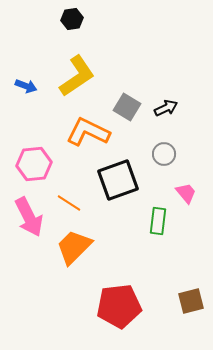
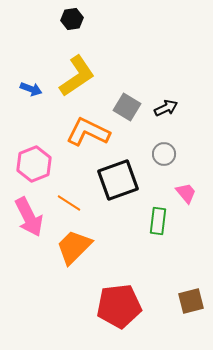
blue arrow: moved 5 px right, 3 px down
pink hexagon: rotated 16 degrees counterclockwise
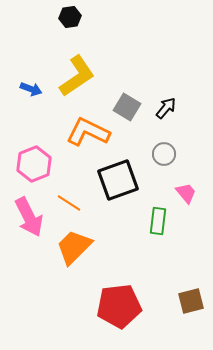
black hexagon: moved 2 px left, 2 px up
black arrow: rotated 25 degrees counterclockwise
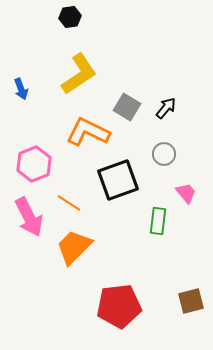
yellow L-shape: moved 2 px right, 2 px up
blue arrow: moved 10 px left; rotated 50 degrees clockwise
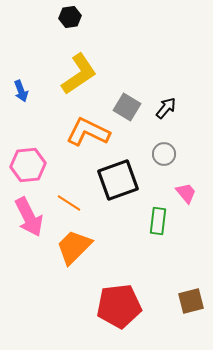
blue arrow: moved 2 px down
pink hexagon: moved 6 px left, 1 px down; rotated 16 degrees clockwise
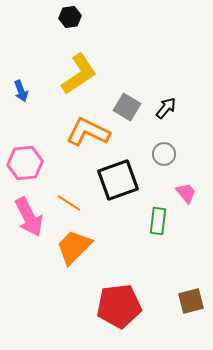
pink hexagon: moved 3 px left, 2 px up
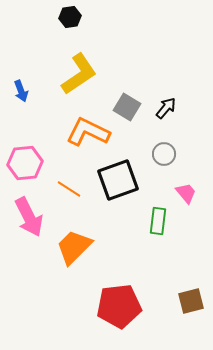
orange line: moved 14 px up
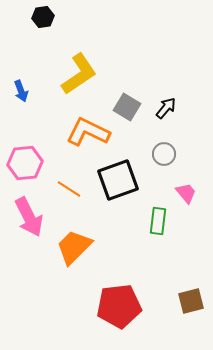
black hexagon: moved 27 px left
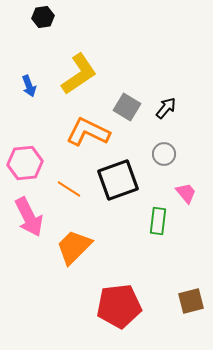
blue arrow: moved 8 px right, 5 px up
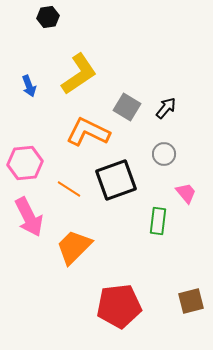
black hexagon: moved 5 px right
black square: moved 2 px left
